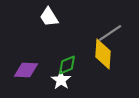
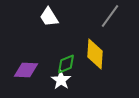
gray line: moved 17 px up; rotated 20 degrees counterclockwise
yellow diamond: moved 8 px left
green diamond: moved 1 px left, 1 px up
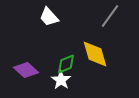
white trapezoid: rotated 10 degrees counterclockwise
yellow diamond: rotated 20 degrees counterclockwise
purple diamond: rotated 40 degrees clockwise
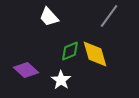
gray line: moved 1 px left
green diamond: moved 4 px right, 13 px up
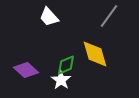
green diamond: moved 4 px left, 14 px down
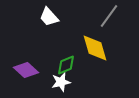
yellow diamond: moved 6 px up
white star: moved 2 px down; rotated 24 degrees clockwise
